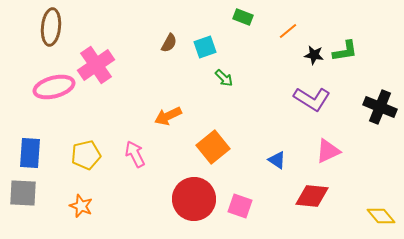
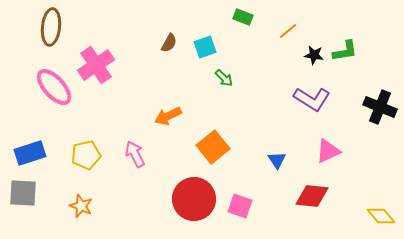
pink ellipse: rotated 63 degrees clockwise
blue rectangle: rotated 68 degrees clockwise
blue triangle: rotated 24 degrees clockwise
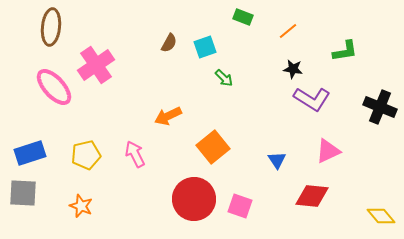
black star: moved 21 px left, 14 px down
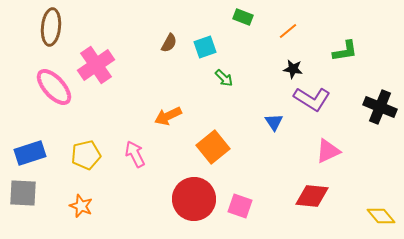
blue triangle: moved 3 px left, 38 px up
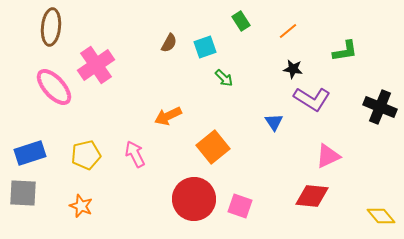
green rectangle: moved 2 px left, 4 px down; rotated 36 degrees clockwise
pink triangle: moved 5 px down
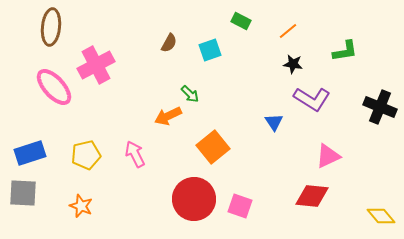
green rectangle: rotated 30 degrees counterclockwise
cyan square: moved 5 px right, 3 px down
pink cross: rotated 6 degrees clockwise
black star: moved 5 px up
green arrow: moved 34 px left, 16 px down
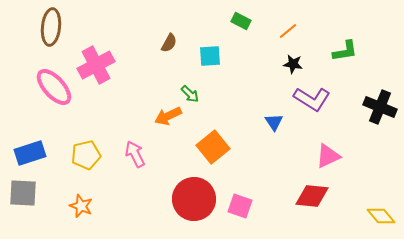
cyan square: moved 6 px down; rotated 15 degrees clockwise
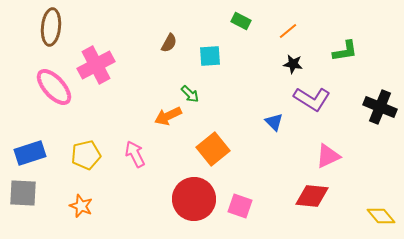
blue triangle: rotated 12 degrees counterclockwise
orange square: moved 2 px down
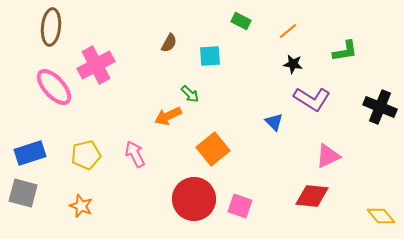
gray square: rotated 12 degrees clockwise
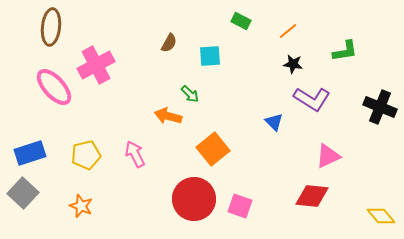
orange arrow: rotated 40 degrees clockwise
gray square: rotated 28 degrees clockwise
